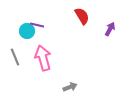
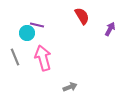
cyan circle: moved 2 px down
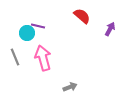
red semicircle: rotated 18 degrees counterclockwise
purple line: moved 1 px right, 1 px down
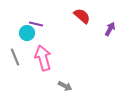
purple line: moved 2 px left, 2 px up
gray arrow: moved 5 px left, 1 px up; rotated 48 degrees clockwise
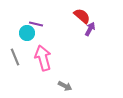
purple arrow: moved 20 px left
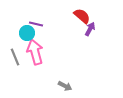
pink arrow: moved 8 px left, 6 px up
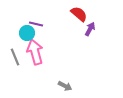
red semicircle: moved 3 px left, 2 px up
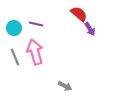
purple arrow: rotated 120 degrees clockwise
cyan circle: moved 13 px left, 5 px up
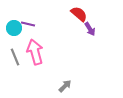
purple line: moved 8 px left
gray arrow: rotated 72 degrees counterclockwise
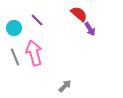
purple line: moved 9 px right, 4 px up; rotated 32 degrees clockwise
pink arrow: moved 1 px left, 1 px down
